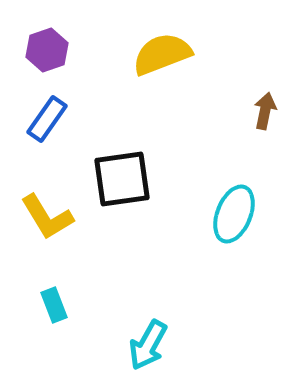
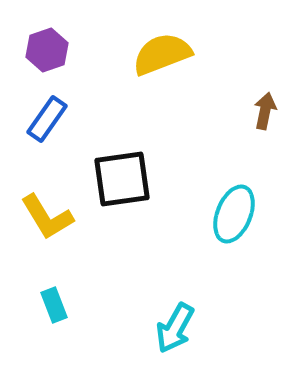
cyan arrow: moved 27 px right, 17 px up
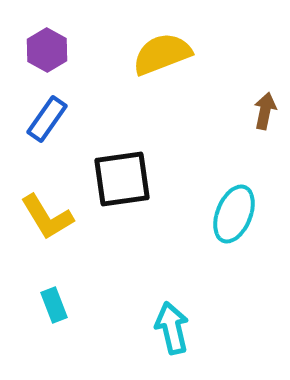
purple hexagon: rotated 12 degrees counterclockwise
cyan arrow: moved 3 px left; rotated 138 degrees clockwise
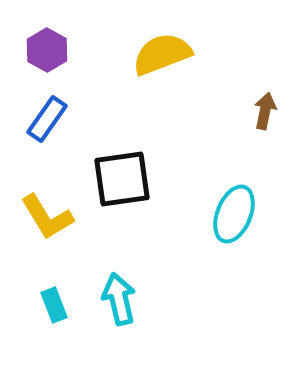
cyan arrow: moved 53 px left, 29 px up
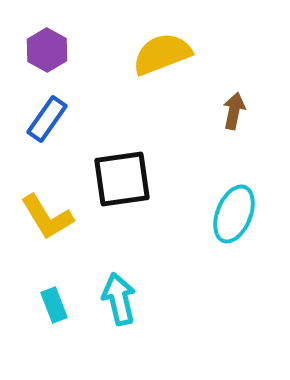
brown arrow: moved 31 px left
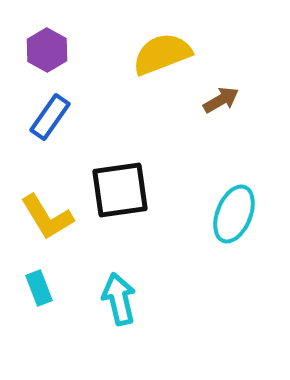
brown arrow: moved 13 px left, 11 px up; rotated 48 degrees clockwise
blue rectangle: moved 3 px right, 2 px up
black square: moved 2 px left, 11 px down
cyan rectangle: moved 15 px left, 17 px up
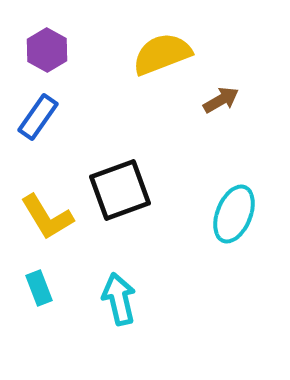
blue rectangle: moved 12 px left
black square: rotated 12 degrees counterclockwise
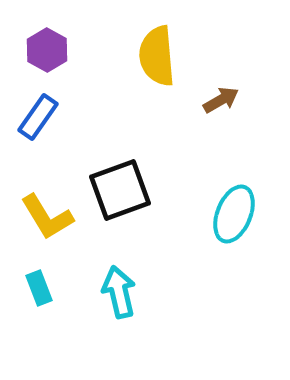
yellow semicircle: moved 5 px left, 2 px down; rotated 74 degrees counterclockwise
cyan arrow: moved 7 px up
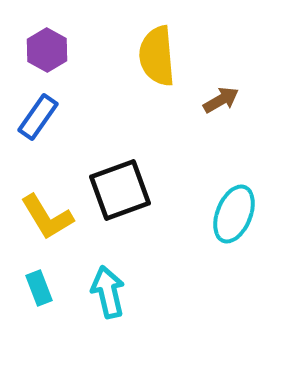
cyan arrow: moved 11 px left
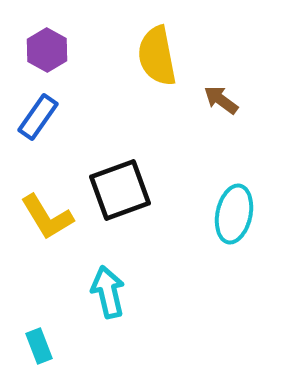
yellow semicircle: rotated 6 degrees counterclockwise
brown arrow: rotated 114 degrees counterclockwise
cyan ellipse: rotated 10 degrees counterclockwise
cyan rectangle: moved 58 px down
